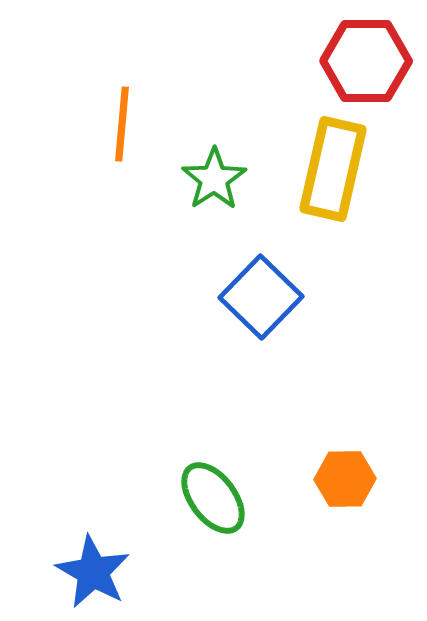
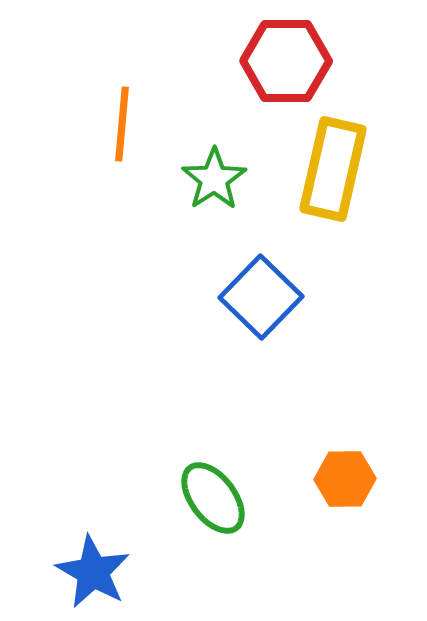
red hexagon: moved 80 px left
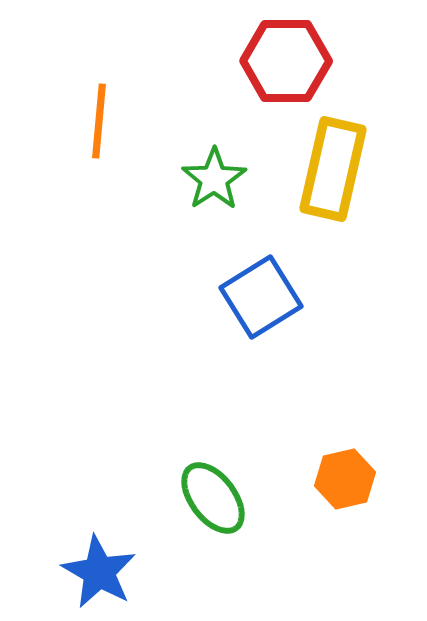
orange line: moved 23 px left, 3 px up
blue square: rotated 14 degrees clockwise
orange hexagon: rotated 12 degrees counterclockwise
blue star: moved 6 px right
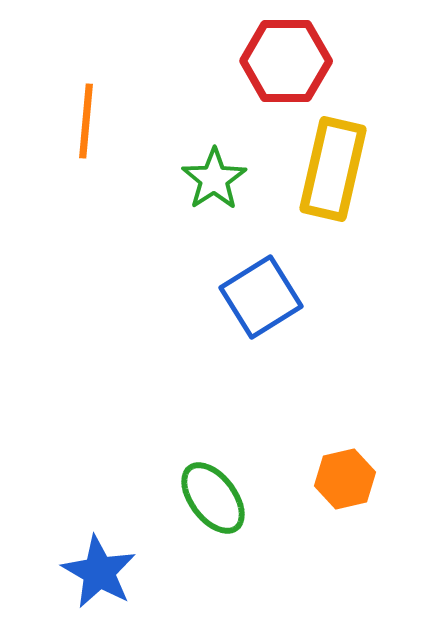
orange line: moved 13 px left
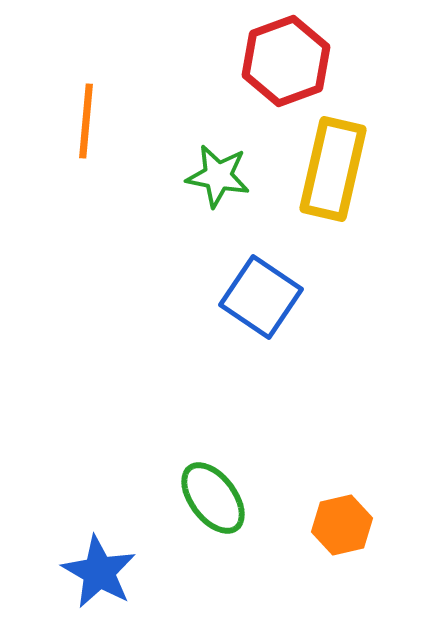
red hexagon: rotated 20 degrees counterclockwise
green star: moved 4 px right, 3 px up; rotated 28 degrees counterclockwise
blue square: rotated 24 degrees counterclockwise
orange hexagon: moved 3 px left, 46 px down
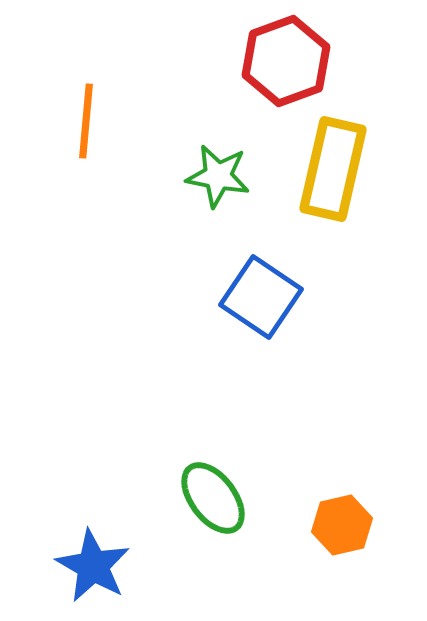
blue star: moved 6 px left, 6 px up
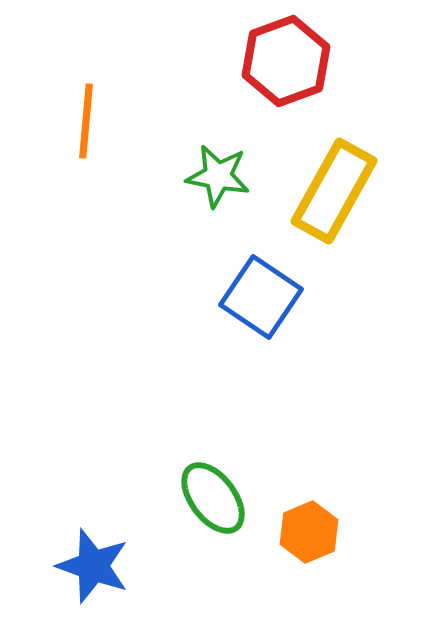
yellow rectangle: moved 1 px right, 22 px down; rotated 16 degrees clockwise
orange hexagon: moved 33 px left, 7 px down; rotated 10 degrees counterclockwise
blue star: rotated 10 degrees counterclockwise
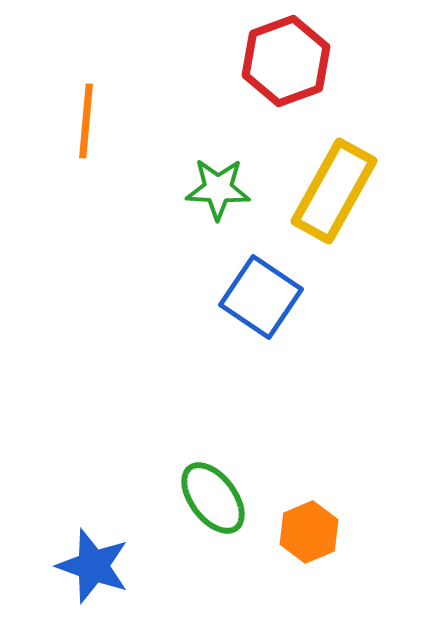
green star: moved 13 px down; rotated 8 degrees counterclockwise
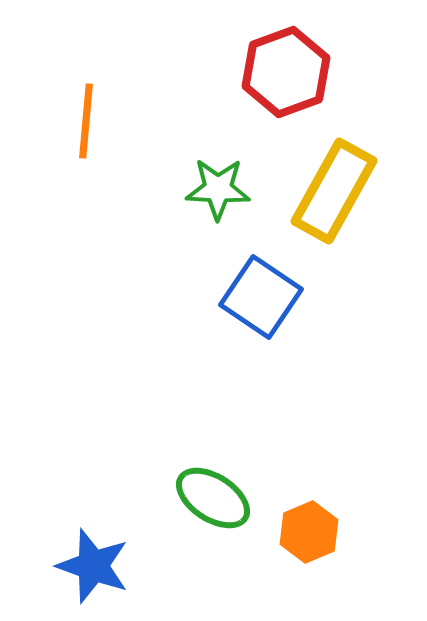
red hexagon: moved 11 px down
green ellipse: rotated 20 degrees counterclockwise
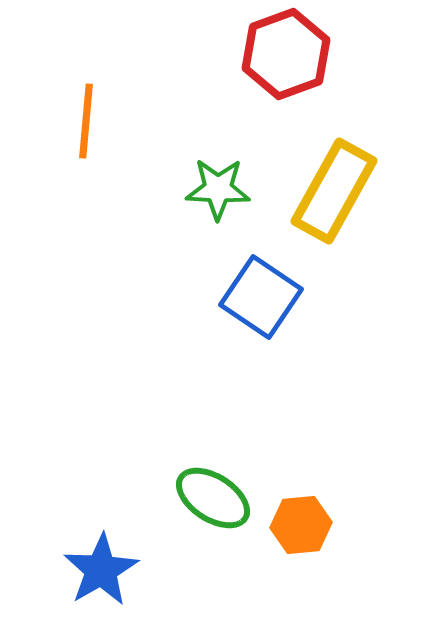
red hexagon: moved 18 px up
orange hexagon: moved 8 px left, 7 px up; rotated 18 degrees clockwise
blue star: moved 8 px right, 4 px down; rotated 22 degrees clockwise
